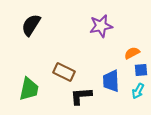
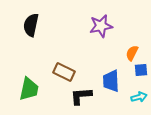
black semicircle: rotated 20 degrees counterclockwise
orange semicircle: rotated 35 degrees counterclockwise
cyan arrow: moved 1 px right, 6 px down; rotated 133 degrees counterclockwise
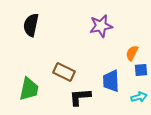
black L-shape: moved 1 px left, 1 px down
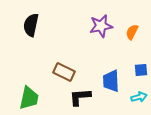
orange semicircle: moved 21 px up
green trapezoid: moved 9 px down
